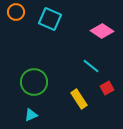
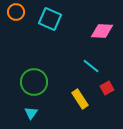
pink diamond: rotated 30 degrees counterclockwise
yellow rectangle: moved 1 px right
cyan triangle: moved 2 px up; rotated 32 degrees counterclockwise
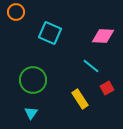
cyan square: moved 14 px down
pink diamond: moved 1 px right, 5 px down
green circle: moved 1 px left, 2 px up
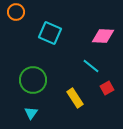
yellow rectangle: moved 5 px left, 1 px up
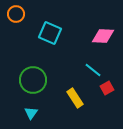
orange circle: moved 2 px down
cyan line: moved 2 px right, 4 px down
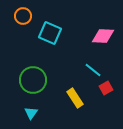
orange circle: moved 7 px right, 2 px down
red square: moved 1 px left
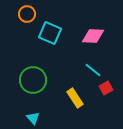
orange circle: moved 4 px right, 2 px up
pink diamond: moved 10 px left
cyan triangle: moved 2 px right, 5 px down; rotated 16 degrees counterclockwise
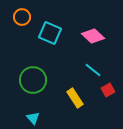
orange circle: moved 5 px left, 3 px down
pink diamond: rotated 40 degrees clockwise
red square: moved 2 px right, 2 px down
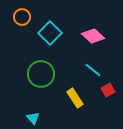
cyan square: rotated 20 degrees clockwise
green circle: moved 8 px right, 6 px up
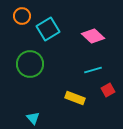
orange circle: moved 1 px up
cyan square: moved 2 px left, 4 px up; rotated 15 degrees clockwise
cyan line: rotated 54 degrees counterclockwise
green circle: moved 11 px left, 10 px up
yellow rectangle: rotated 36 degrees counterclockwise
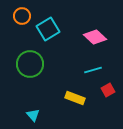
pink diamond: moved 2 px right, 1 px down
cyan triangle: moved 3 px up
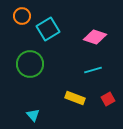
pink diamond: rotated 25 degrees counterclockwise
red square: moved 9 px down
